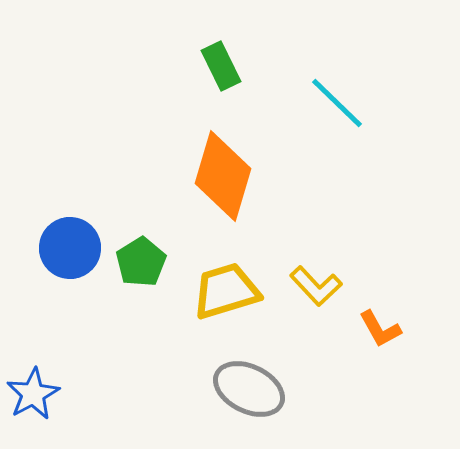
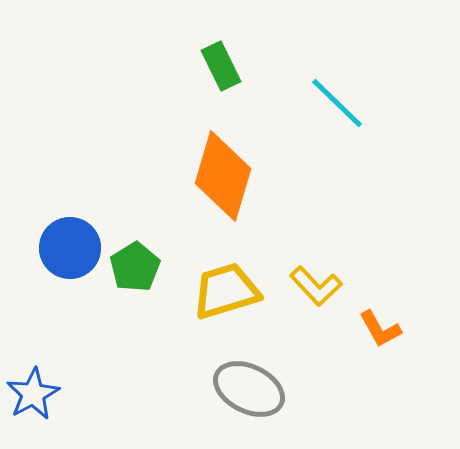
green pentagon: moved 6 px left, 5 px down
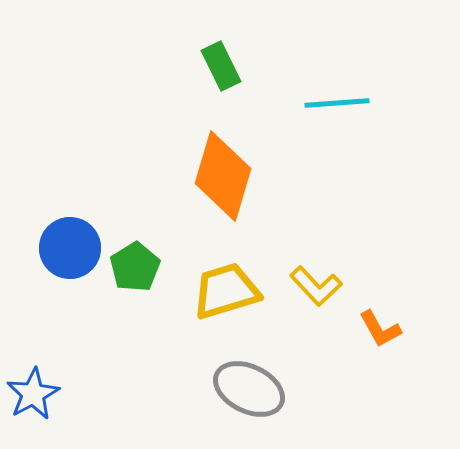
cyan line: rotated 48 degrees counterclockwise
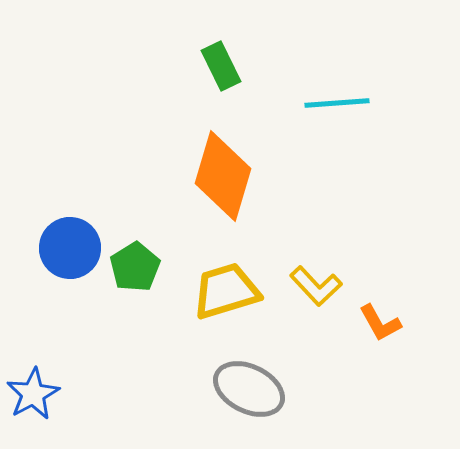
orange L-shape: moved 6 px up
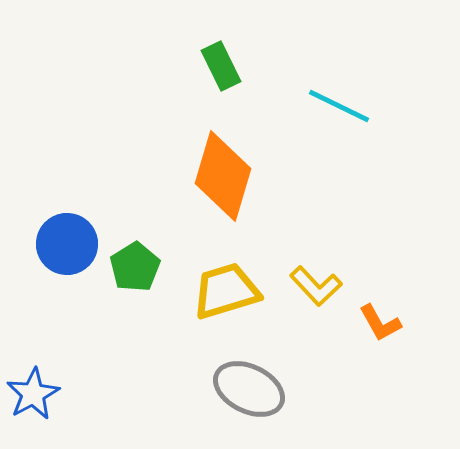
cyan line: moved 2 px right, 3 px down; rotated 30 degrees clockwise
blue circle: moved 3 px left, 4 px up
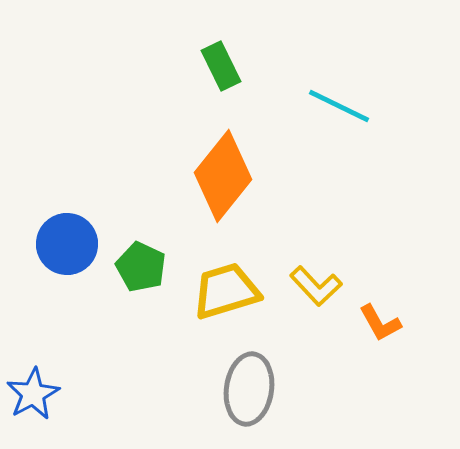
orange diamond: rotated 22 degrees clockwise
green pentagon: moved 6 px right; rotated 15 degrees counterclockwise
gray ellipse: rotated 72 degrees clockwise
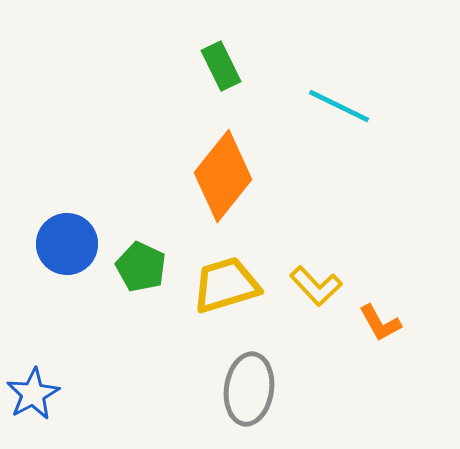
yellow trapezoid: moved 6 px up
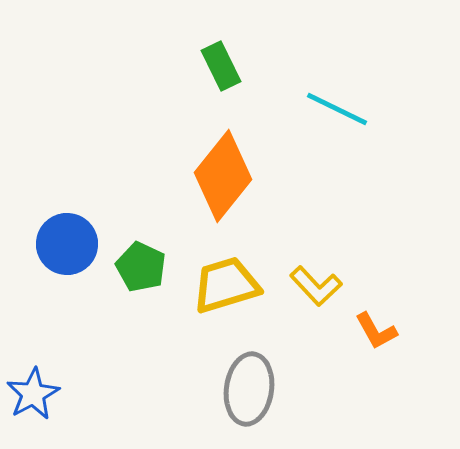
cyan line: moved 2 px left, 3 px down
orange L-shape: moved 4 px left, 8 px down
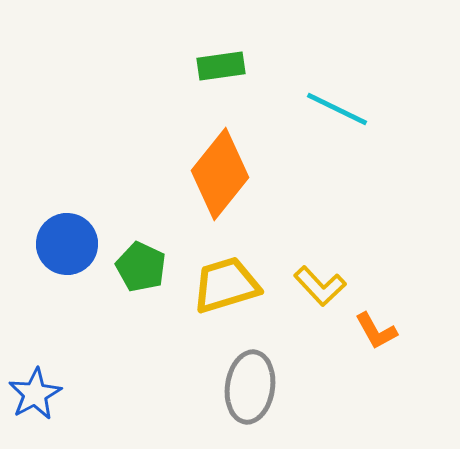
green rectangle: rotated 72 degrees counterclockwise
orange diamond: moved 3 px left, 2 px up
yellow L-shape: moved 4 px right
gray ellipse: moved 1 px right, 2 px up
blue star: moved 2 px right
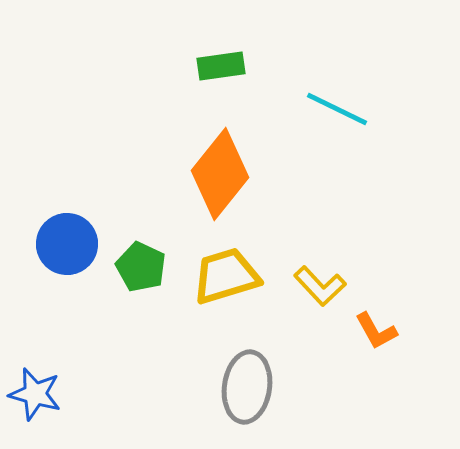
yellow trapezoid: moved 9 px up
gray ellipse: moved 3 px left
blue star: rotated 28 degrees counterclockwise
